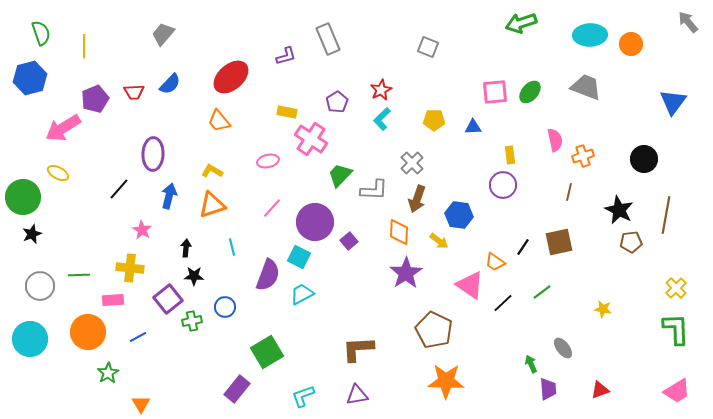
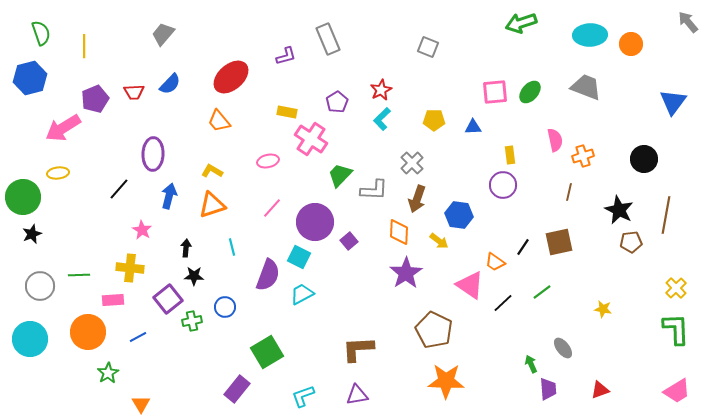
yellow ellipse at (58, 173): rotated 35 degrees counterclockwise
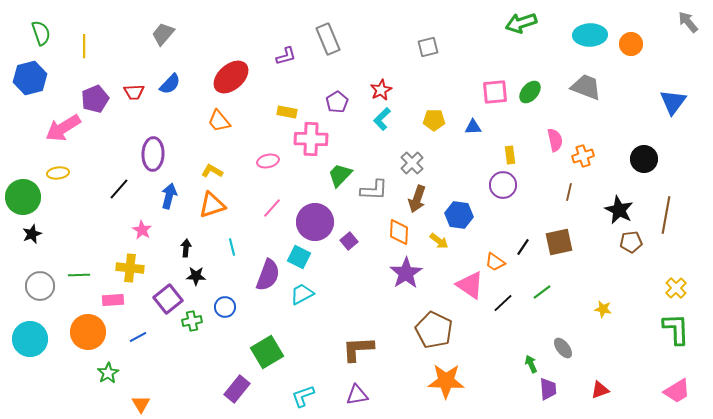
gray square at (428, 47): rotated 35 degrees counterclockwise
pink cross at (311, 139): rotated 32 degrees counterclockwise
black star at (194, 276): moved 2 px right
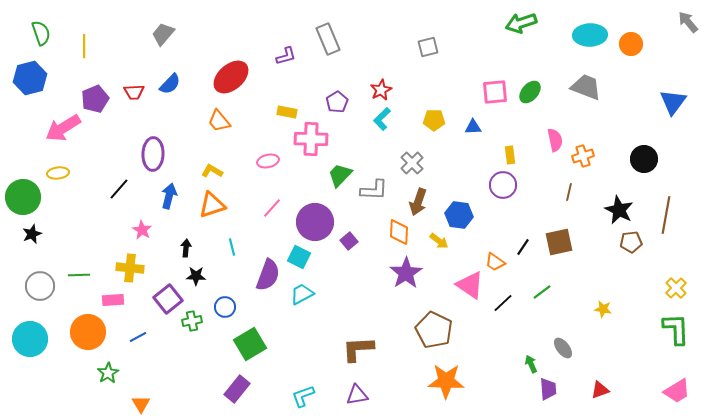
brown arrow at (417, 199): moved 1 px right, 3 px down
green square at (267, 352): moved 17 px left, 8 px up
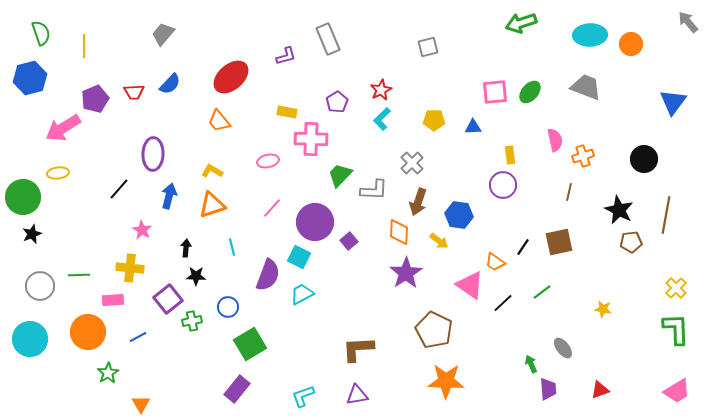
blue circle at (225, 307): moved 3 px right
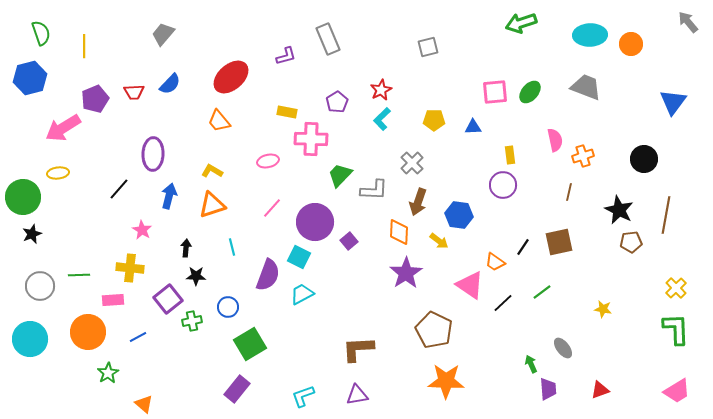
orange triangle at (141, 404): moved 3 px right; rotated 18 degrees counterclockwise
